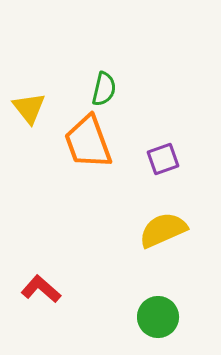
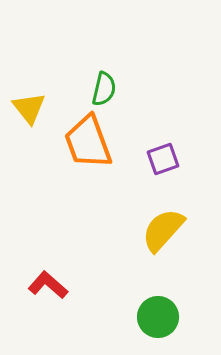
yellow semicircle: rotated 24 degrees counterclockwise
red L-shape: moved 7 px right, 4 px up
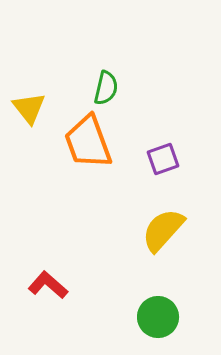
green semicircle: moved 2 px right, 1 px up
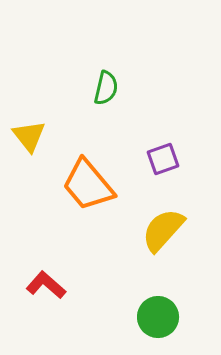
yellow triangle: moved 28 px down
orange trapezoid: moved 43 px down; rotated 20 degrees counterclockwise
red L-shape: moved 2 px left
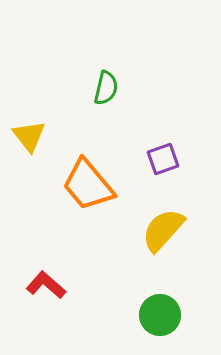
green circle: moved 2 px right, 2 px up
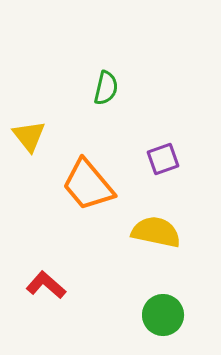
yellow semicircle: moved 7 px left, 2 px down; rotated 60 degrees clockwise
green circle: moved 3 px right
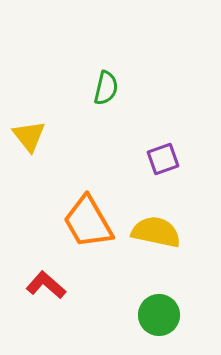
orange trapezoid: moved 37 px down; rotated 10 degrees clockwise
green circle: moved 4 px left
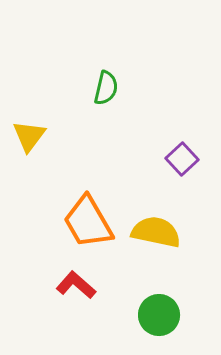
yellow triangle: rotated 15 degrees clockwise
purple square: moved 19 px right; rotated 24 degrees counterclockwise
red L-shape: moved 30 px right
